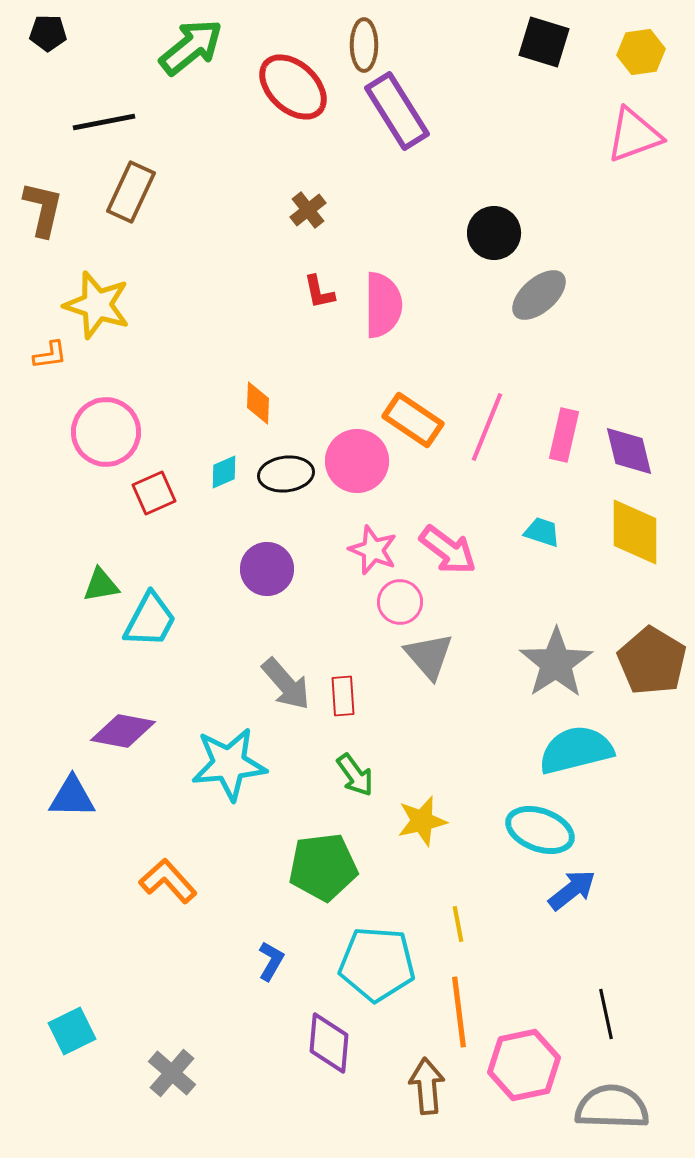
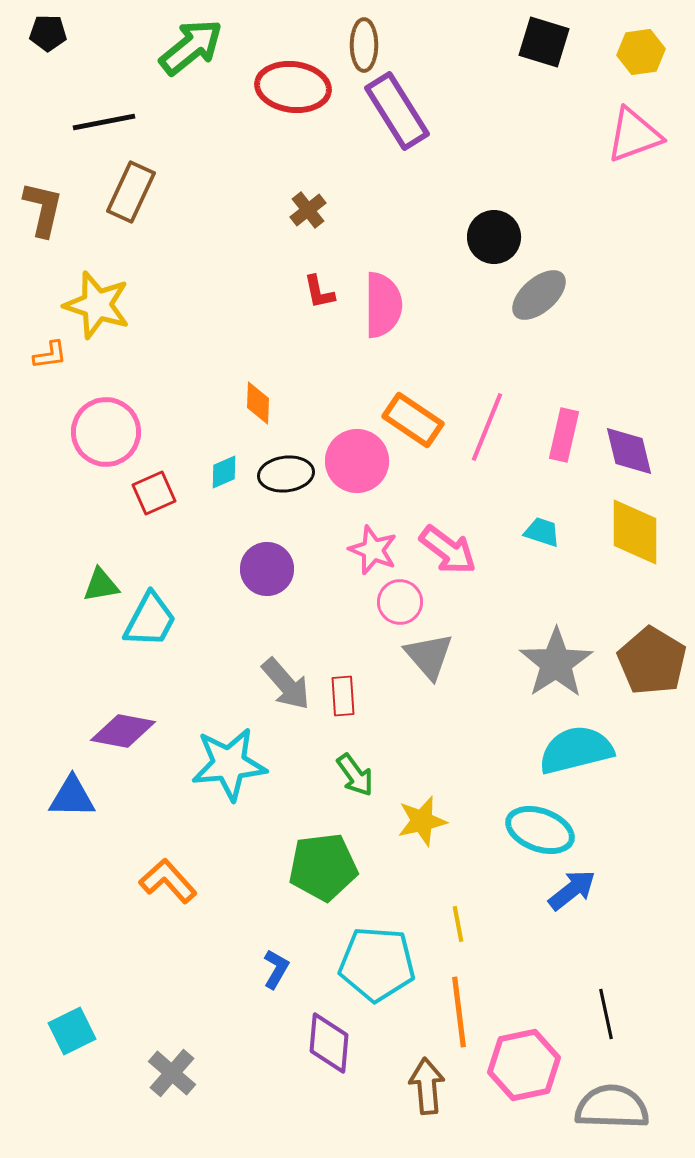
red ellipse at (293, 87): rotated 36 degrees counterclockwise
black circle at (494, 233): moved 4 px down
blue L-shape at (271, 961): moved 5 px right, 8 px down
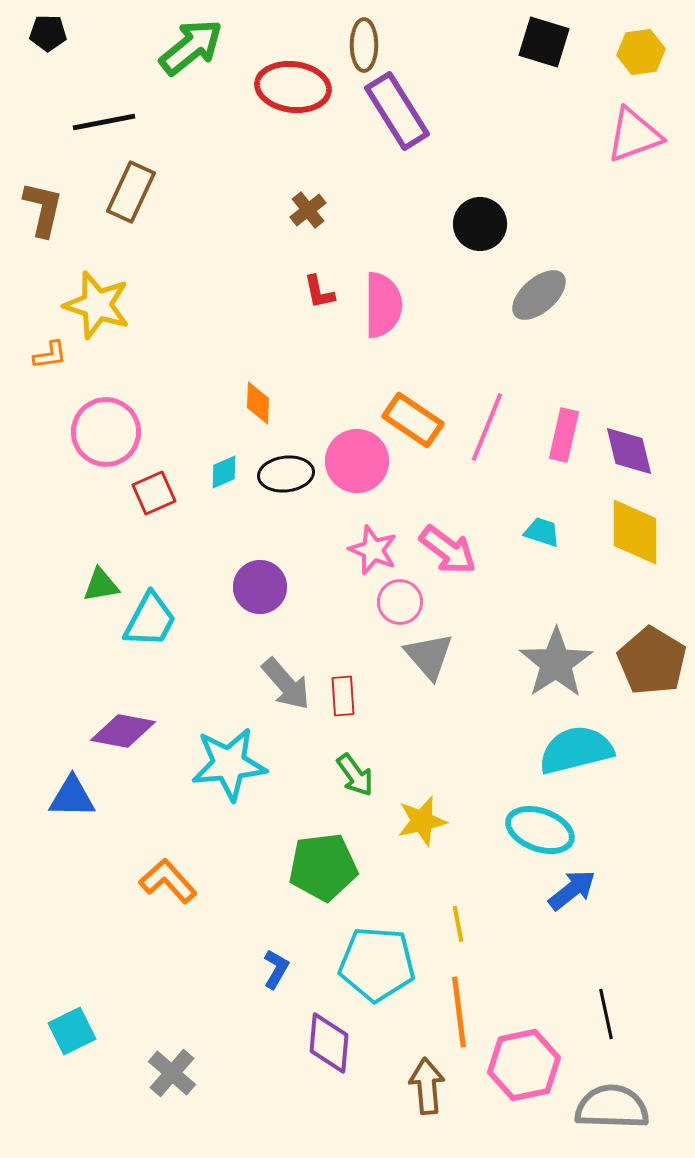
black circle at (494, 237): moved 14 px left, 13 px up
purple circle at (267, 569): moved 7 px left, 18 px down
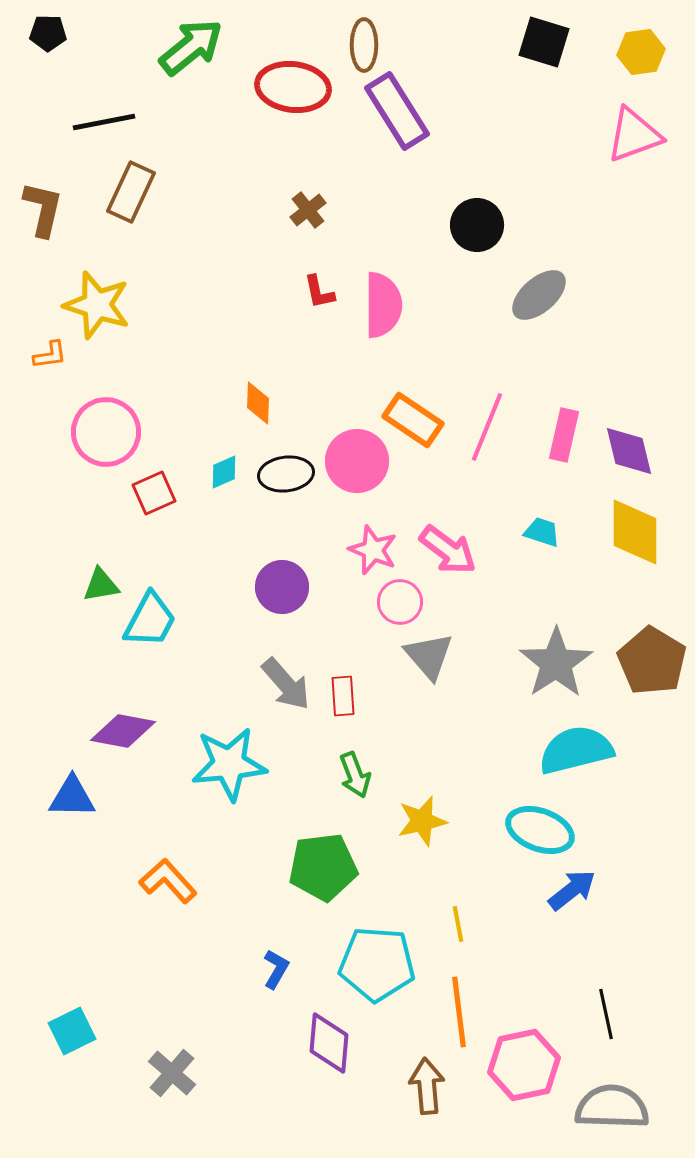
black circle at (480, 224): moved 3 px left, 1 px down
purple circle at (260, 587): moved 22 px right
green arrow at (355, 775): rotated 15 degrees clockwise
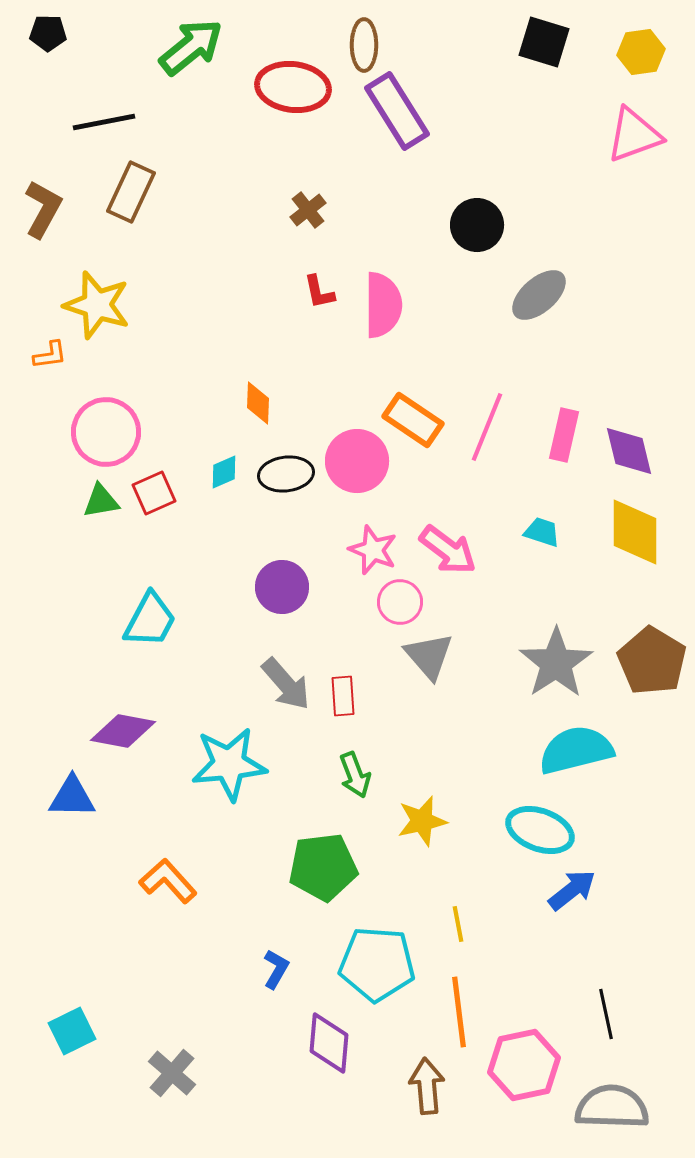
brown L-shape at (43, 209): rotated 16 degrees clockwise
green triangle at (101, 585): moved 84 px up
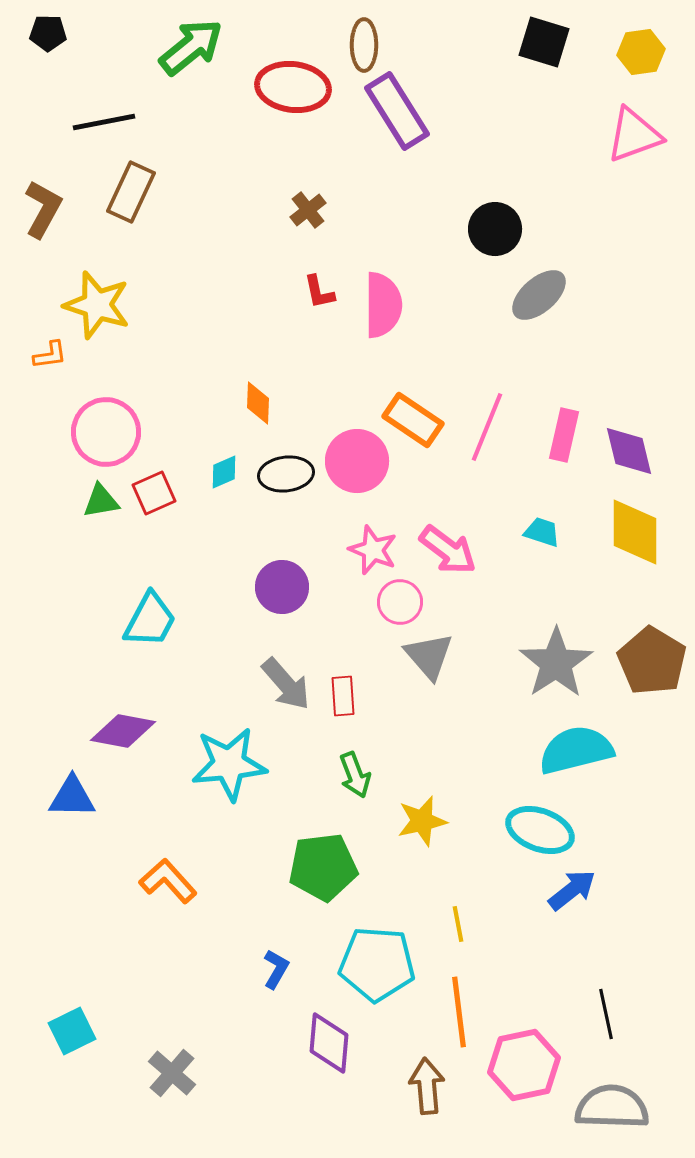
black circle at (477, 225): moved 18 px right, 4 px down
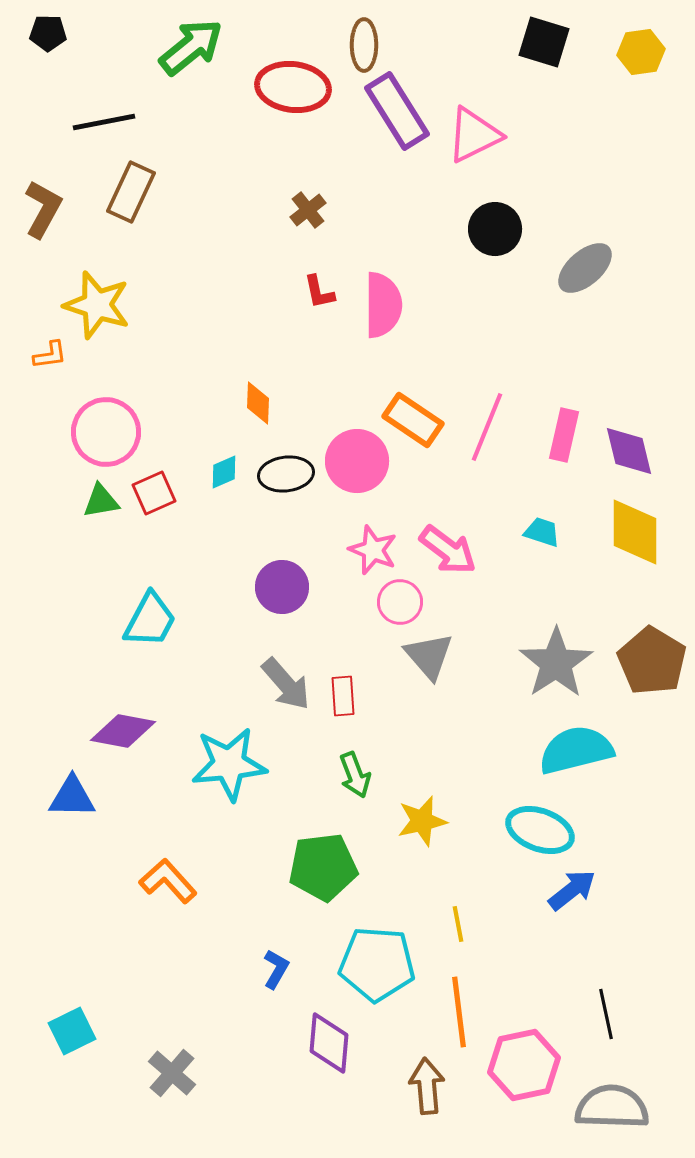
pink triangle at (634, 135): moved 160 px left; rotated 6 degrees counterclockwise
gray ellipse at (539, 295): moved 46 px right, 27 px up
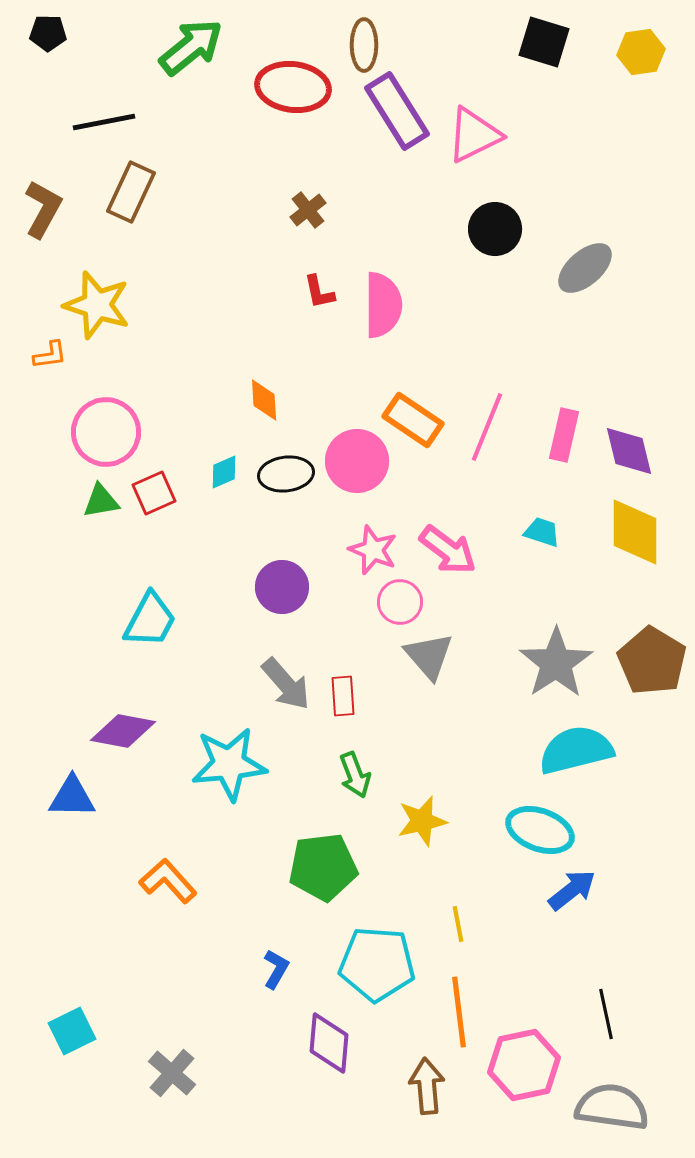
orange diamond at (258, 403): moved 6 px right, 3 px up; rotated 6 degrees counterclockwise
gray semicircle at (612, 1107): rotated 6 degrees clockwise
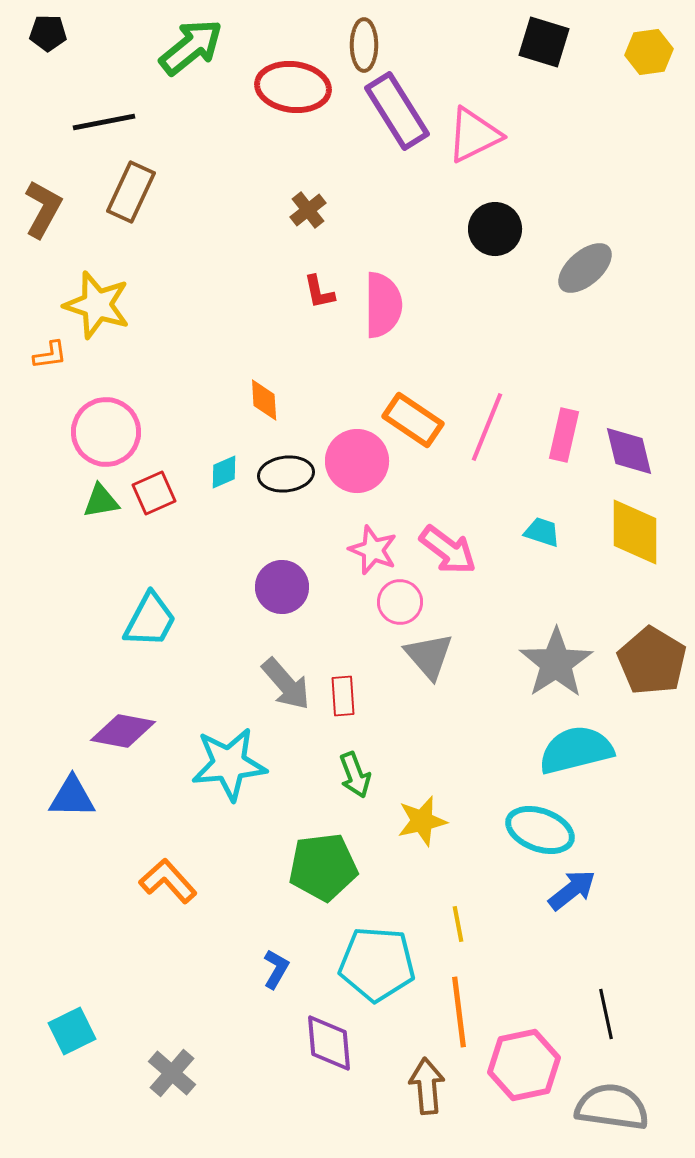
yellow hexagon at (641, 52): moved 8 px right
purple diamond at (329, 1043): rotated 10 degrees counterclockwise
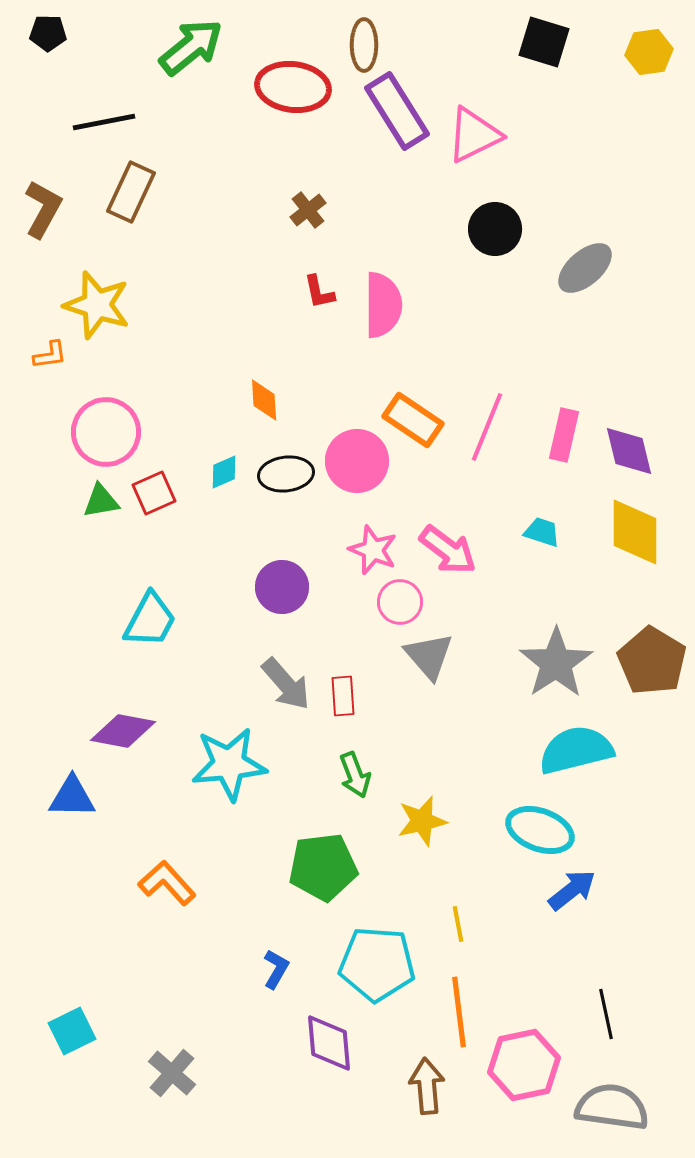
orange L-shape at (168, 881): moved 1 px left, 2 px down
